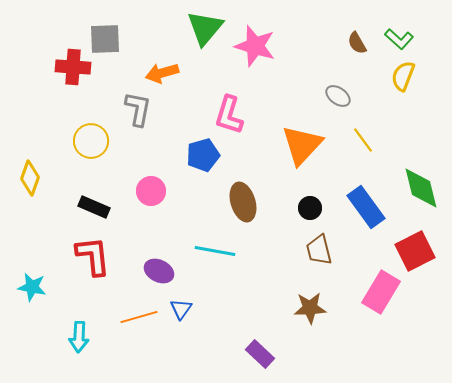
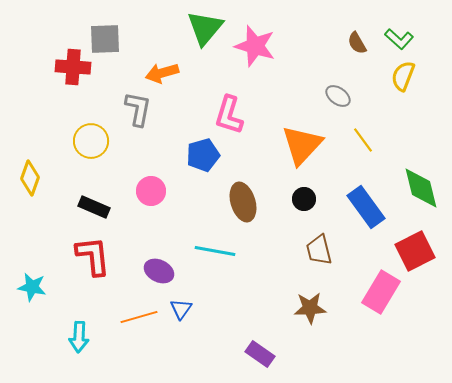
black circle: moved 6 px left, 9 px up
purple rectangle: rotated 8 degrees counterclockwise
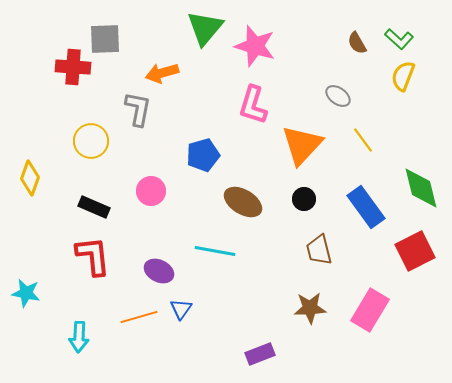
pink L-shape: moved 24 px right, 10 px up
brown ellipse: rotated 42 degrees counterclockwise
cyan star: moved 6 px left, 6 px down
pink rectangle: moved 11 px left, 18 px down
purple rectangle: rotated 56 degrees counterclockwise
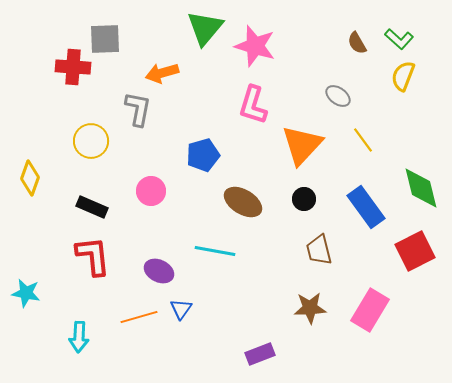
black rectangle: moved 2 px left
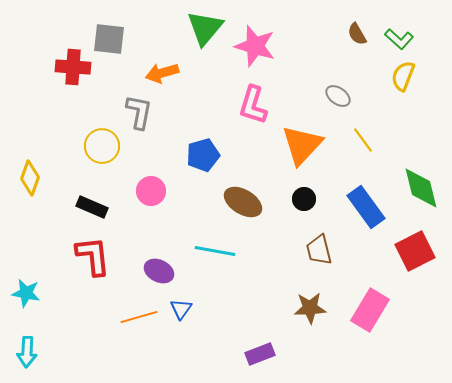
gray square: moved 4 px right; rotated 8 degrees clockwise
brown semicircle: moved 9 px up
gray L-shape: moved 1 px right, 3 px down
yellow circle: moved 11 px right, 5 px down
cyan arrow: moved 52 px left, 15 px down
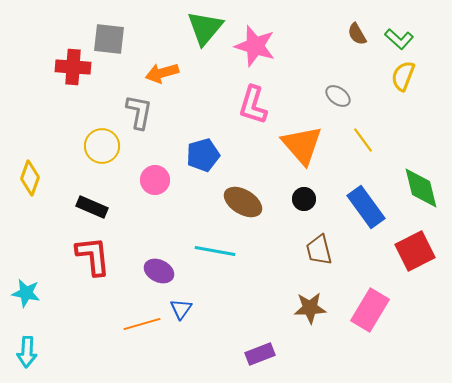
orange triangle: rotated 24 degrees counterclockwise
pink circle: moved 4 px right, 11 px up
orange line: moved 3 px right, 7 px down
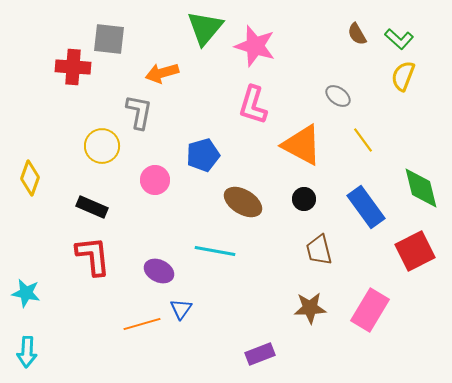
orange triangle: rotated 21 degrees counterclockwise
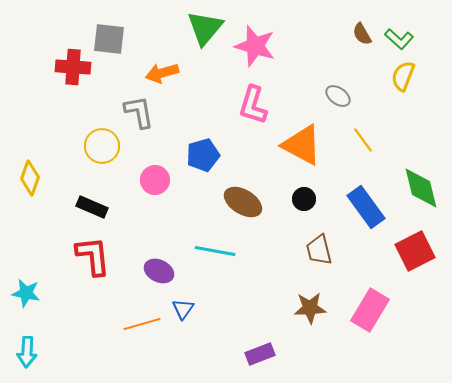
brown semicircle: moved 5 px right
gray L-shape: rotated 21 degrees counterclockwise
blue triangle: moved 2 px right
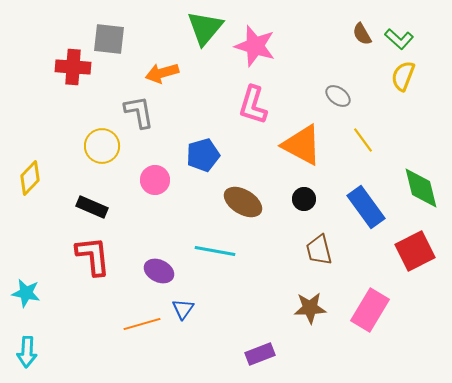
yellow diamond: rotated 24 degrees clockwise
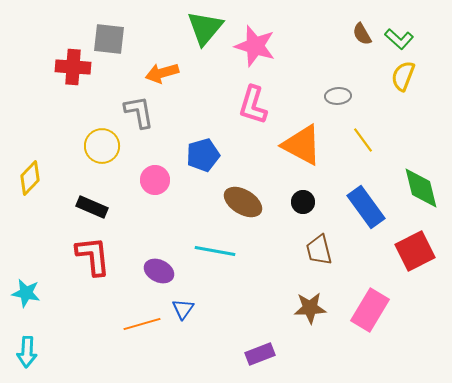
gray ellipse: rotated 40 degrees counterclockwise
black circle: moved 1 px left, 3 px down
